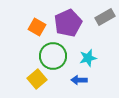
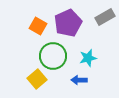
orange square: moved 1 px right, 1 px up
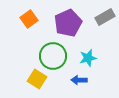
orange square: moved 9 px left, 7 px up; rotated 24 degrees clockwise
yellow square: rotated 18 degrees counterclockwise
